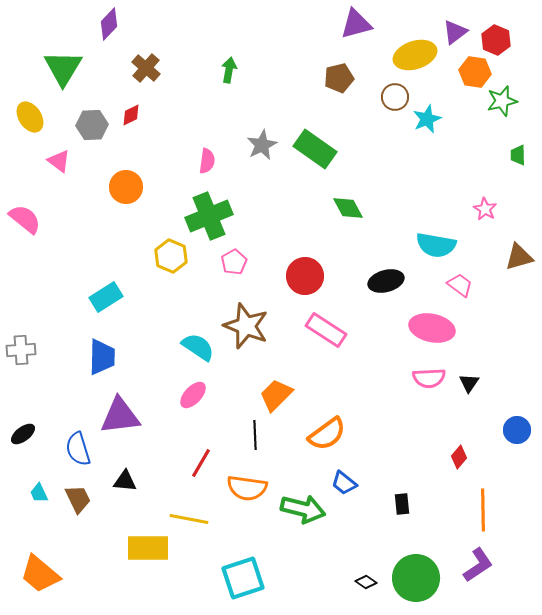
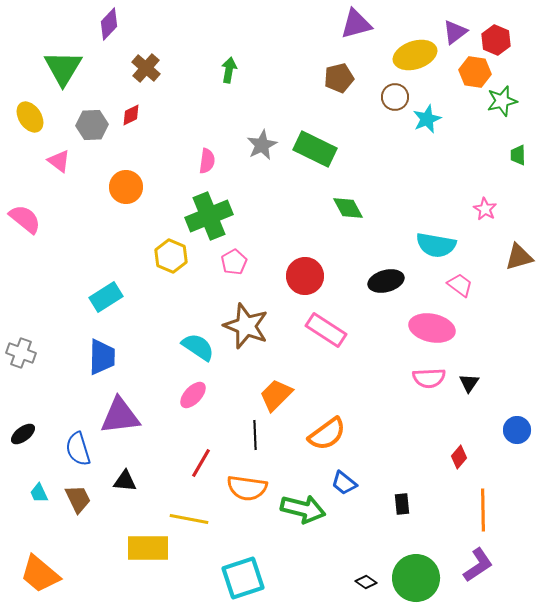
green rectangle at (315, 149): rotated 9 degrees counterclockwise
gray cross at (21, 350): moved 3 px down; rotated 24 degrees clockwise
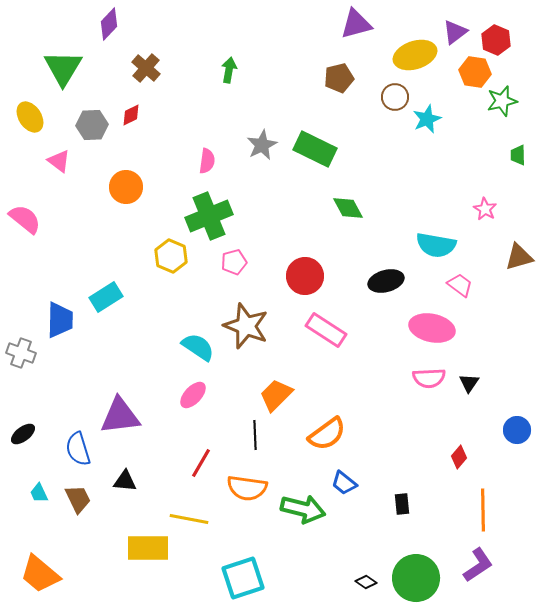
pink pentagon at (234, 262): rotated 15 degrees clockwise
blue trapezoid at (102, 357): moved 42 px left, 37 px up
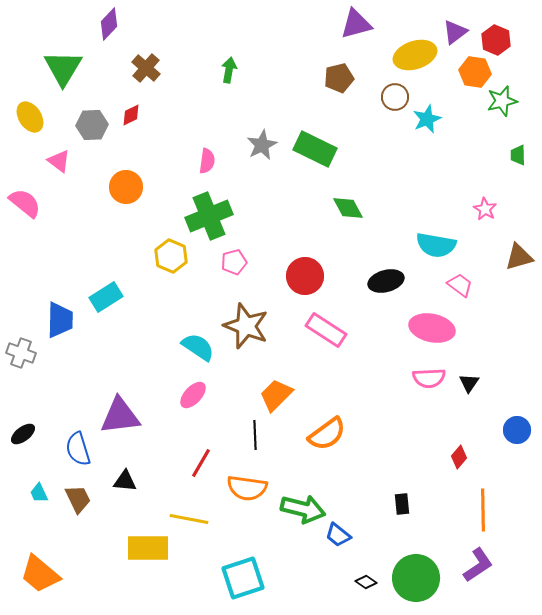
pink semicircle at (25, 219): moved 16 px up
blue trapezoid at (344, 483): moved 6 px left, 52 px down
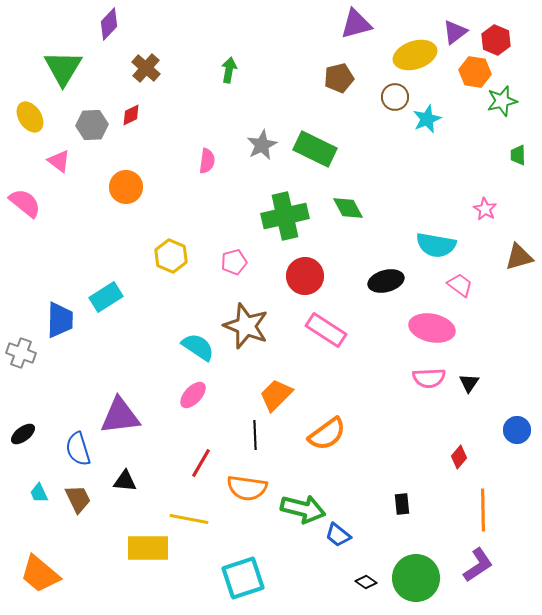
green cross at (209, 216): moved 76 px right; rotated 9 degrees clockwise
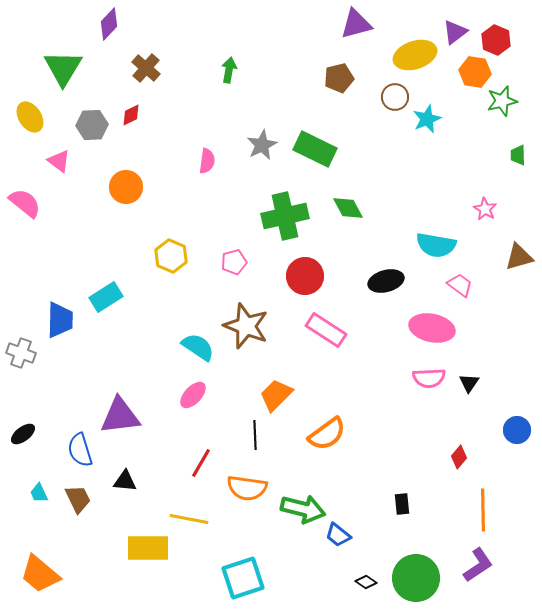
blue semicircle at (78, 449): moved 2 px right, 1 px down
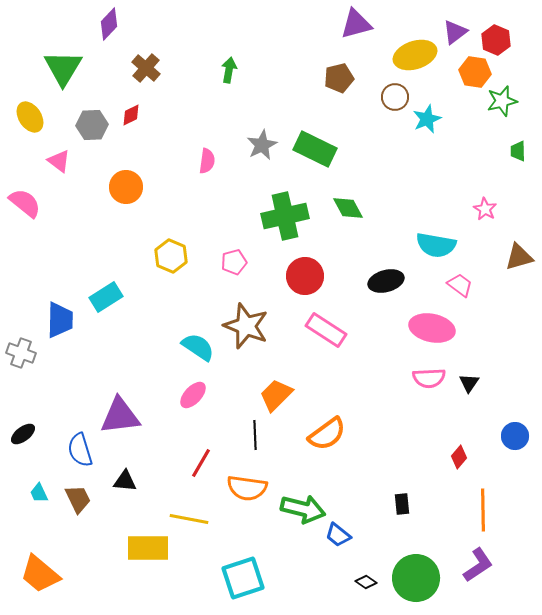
green trapezoid at (518, 155): moved 4 px up
blue circle at (517, 430): moved 2 px left, 6 px down
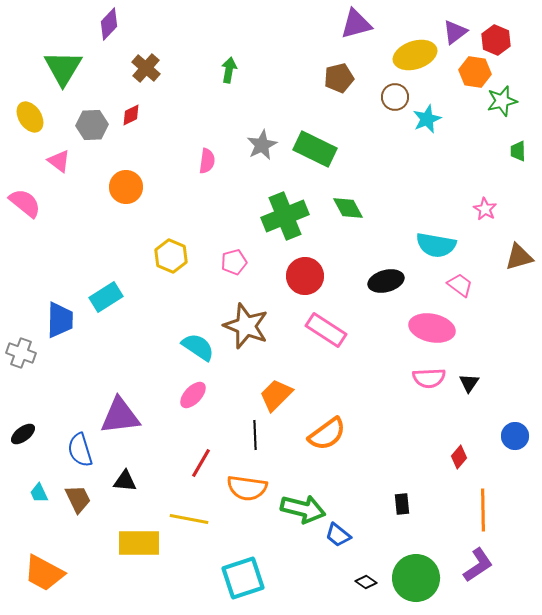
green cross at (285, 216): rotated 9 degrees counterclockwise
yellow rectangle at (148, 548): moved 9 px left, 5 px up
orange trapezoid at (40, 574): moved 4 px right, 1 px up; rotated 12 degrees counterclockwise
